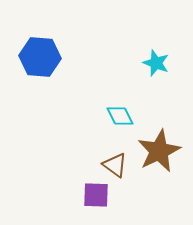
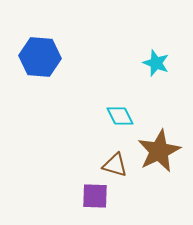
brown triangle: rotated 20 degrees counterclockwise
purple square: moved 1 px left, 1 px down
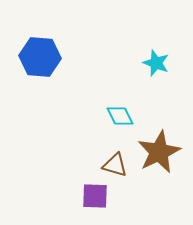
brown star: moved 1 px down
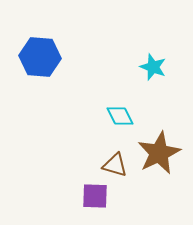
cyan star: moved 3 px left, 4 px down
brown star: moved 1 px down
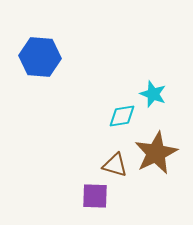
cyan star: moved 27 px down
cyan diamond: moved 2 px right; rotated 72 degrees counterclockwise
brown star: moved 3 px left
